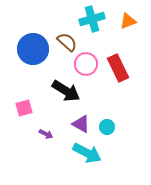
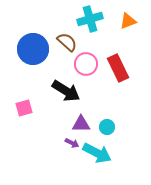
cyan cross: moved 2 px left
purple triangle: rotated 30 degrees counterclockwise
purple arrow: moved 26 px right, 9 px down
cyan arrow: moved 10 px right
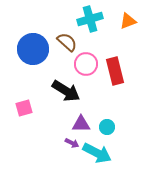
red rectangle: moved 3 px left, 3 px down; rotated 12 degrees clockwise
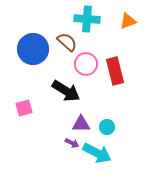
cyan cross: moved 3 px left; rotated 20 degrees clockwise
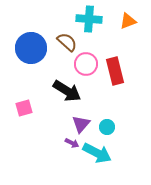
cyan cross: moved 2 px right
blue circle: moved 2 px left, 1 px up
black arrow: moved 1 px right
purple triangle: rotated 48 degrees counterclockwise
